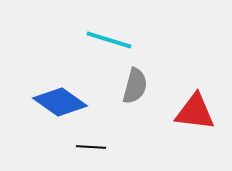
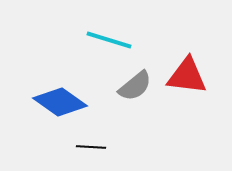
gray semicircle: rotated 36 degrees clockwise
red triangle: moved 8 px left, 36 px up
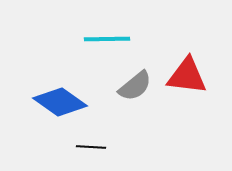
cyan line: moved 2 px left, 1 px up; rotated 18 degrees counterclockwise
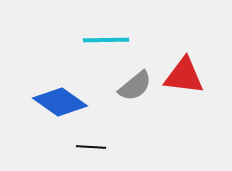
cyan line: moved 1 px left, 1 px down
red triangle: moved 3 px left
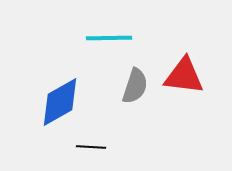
cyan line: moved 3 px right, 2 px up
gray semicircle: rotated 33 degrees counterclockwise
blue diamond: rotated 64 degrees counterclockwise
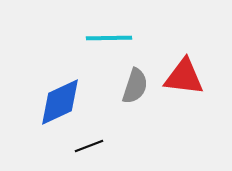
red triangle: moved 1 px down
blue diamond: rotated 4 degrees clockwise
black line: moved 2 px left, 1 px up; rotated 24 degrees counterclockwise
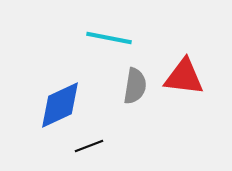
cyan line: rotated 12 degrees clockwise
gray semicircle: rotated 9 degrees counterclockwise
blue diamond: moved 3 px down
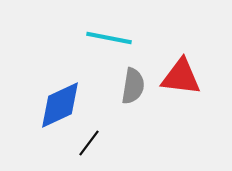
red triangle: moved 3 px left
gray semicircle: moved 2 px left
black line: moved 3 px up; rotated 32 degrees counterclockwise
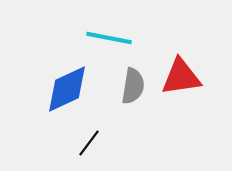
red triangle: rotated 15 degrees counterclockwise
blue diamond: moved 7 px right, 16 px up
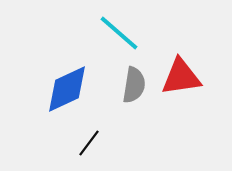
cyan line: moved 10 px right, 5 px up; rotated 30 degrees clockwise
gray semicircle: moved 1 px right, 1 px up
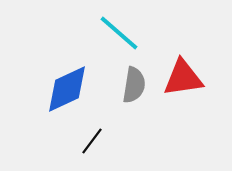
red triangle: moved 2 px right, 1 px down
black line: moved 3 px right, 2 px up
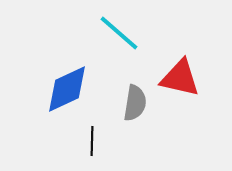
red triangle: moved 3 px left; rotated 21 degrees clockwise
gray semicircle: moved 1 px right, 18 px down
black line: rotated 36 degrees counterclockwise
